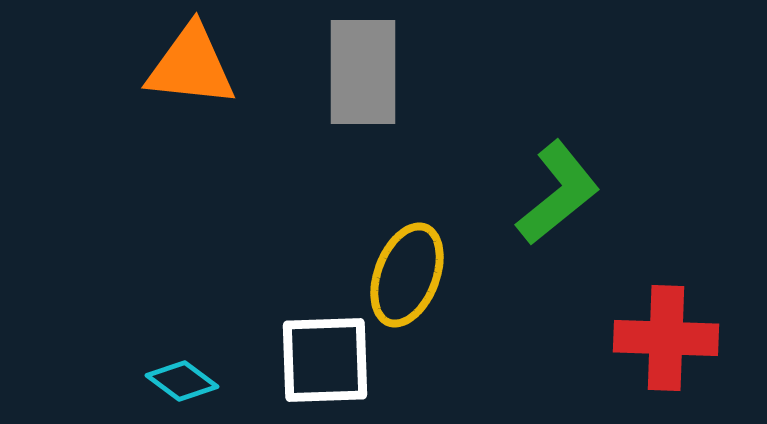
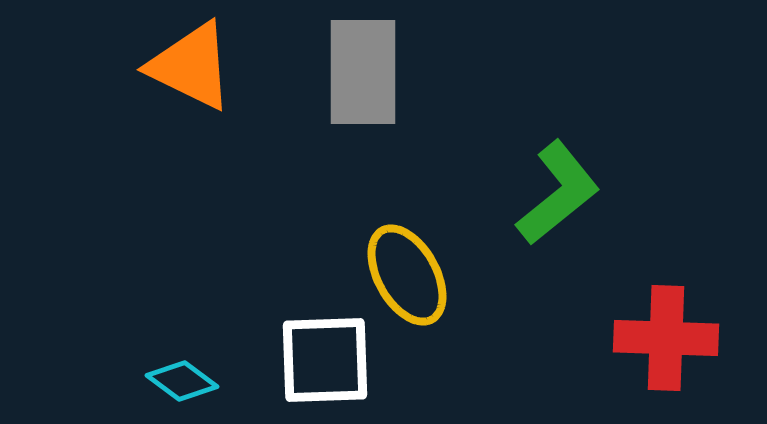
orange triangle: rotated 20 degrees clockwise
yellow ellipse: rotated 50 degrees counterclockwise
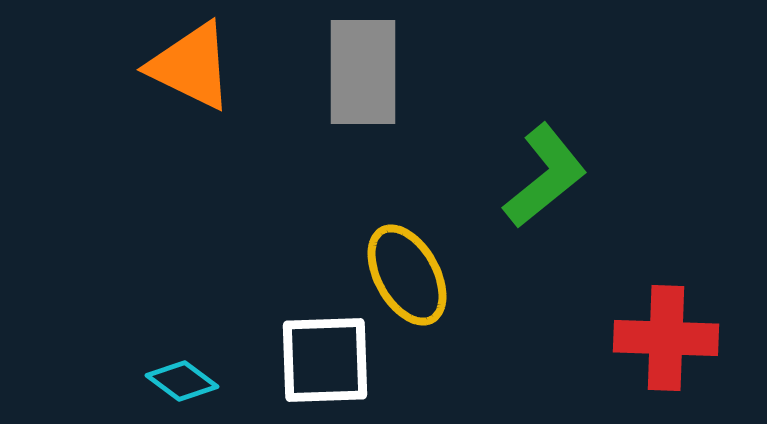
green L-shape: moved 13 px left, 17 px up
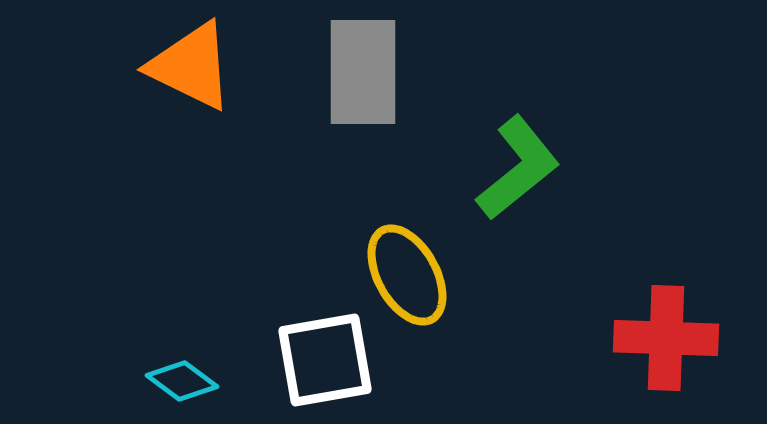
green L-shape: moved 27 px left, 8 px up
white square: rotated 8 degrees counterclockwise
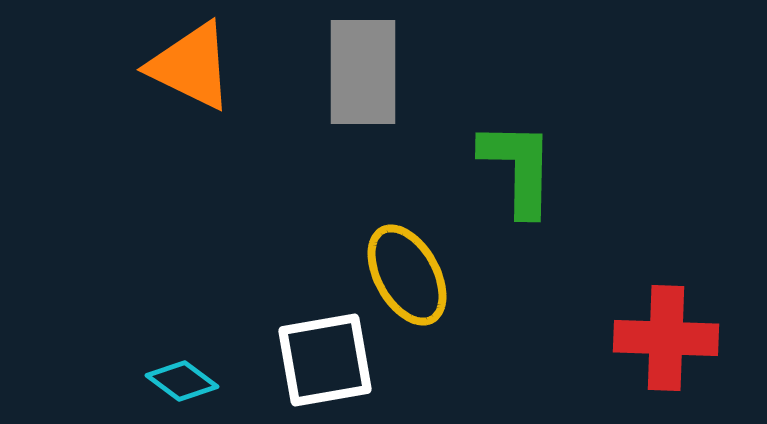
green L-shape: rotated 50 degrees counterclockwise
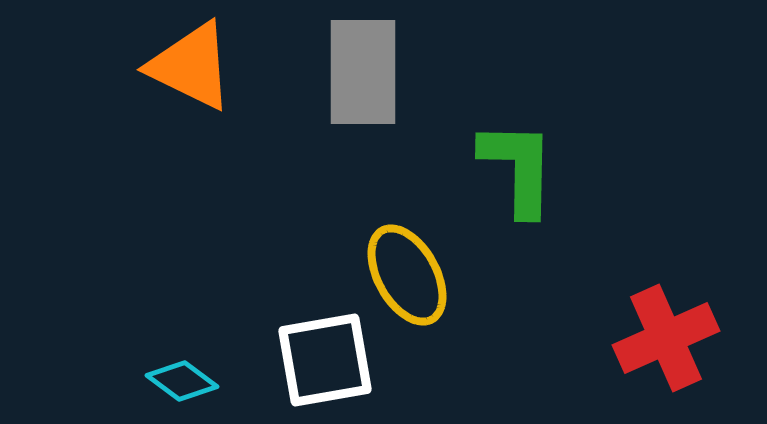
red cross: rotated 26 degrees counterclockwise
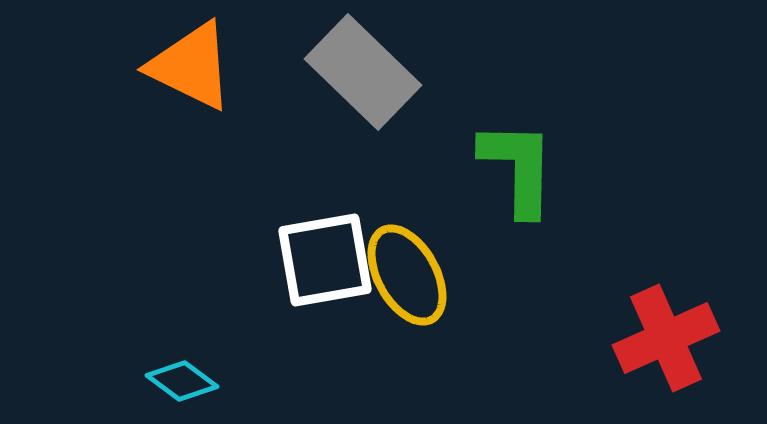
gray rectangle: rotated 46 degrees counterclockwise
white square: moved 100 px up
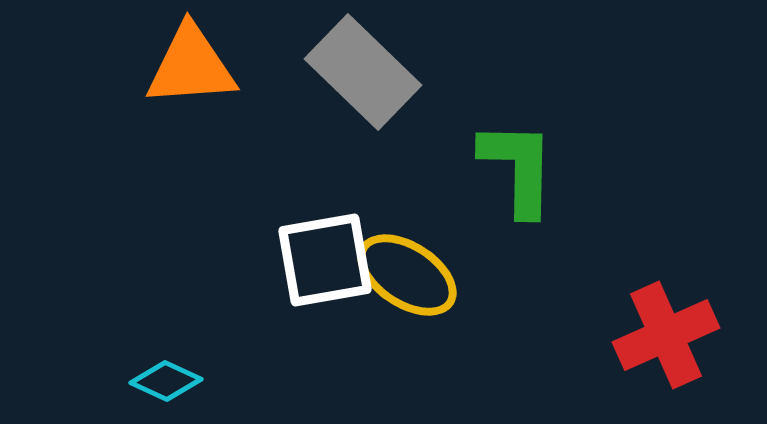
orange triangle: rotated 30 degrees counterclockwise
yellow ellipse: rotated 28 degrees counterclockwise
red cross: moved 3 px up
cyan diamond: moved 16 px left; rotated 12 degrees counterclockwise
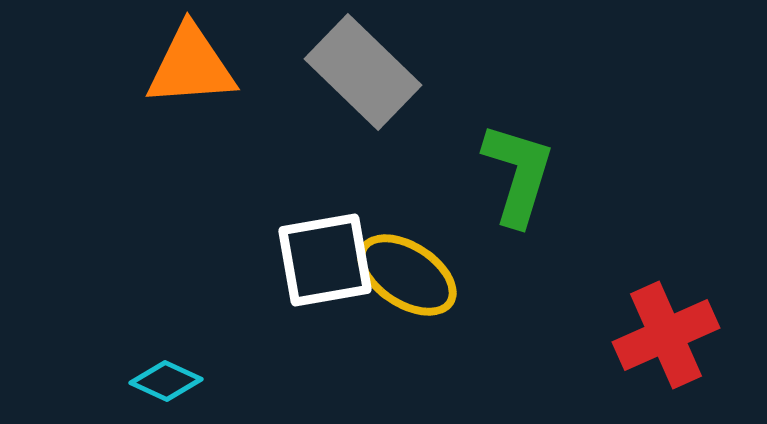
green L-shape: moved 6 px down; rotated 16 degrees clockwise
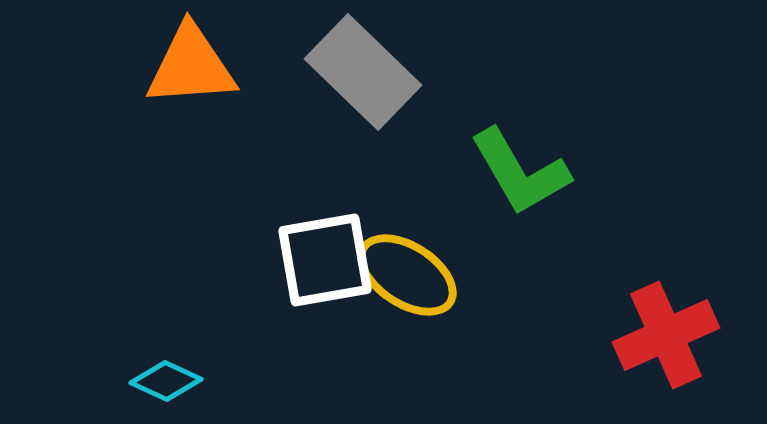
green L-shape: moved 2 px right, 2 px up; rotated 133 degrees clockwise
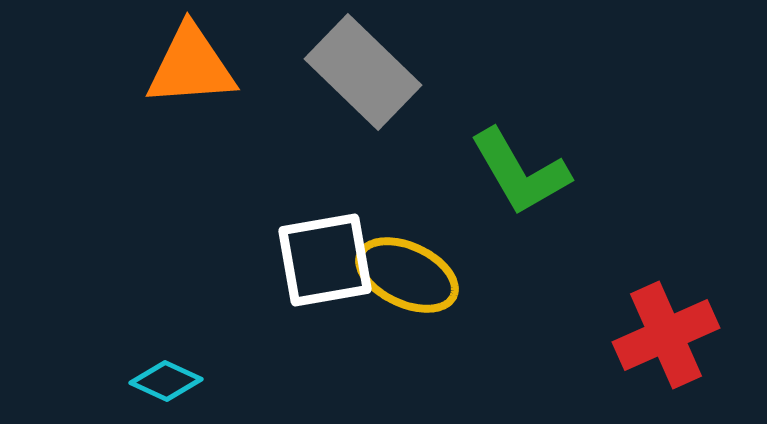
yellow ellipse: rotated 8 degrees counterclockwise
